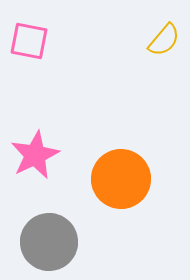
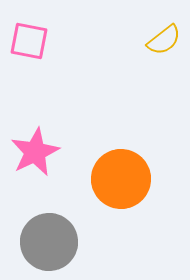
yellow semicircle: rotated 12 degrees clockwise
pink star: moved 3 px up
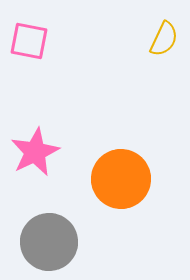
yellow semicircle: moved 1 px up; rotated 27 degrees counterclockwise
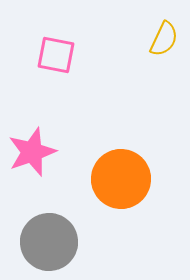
pink square: moved 27 px right, 14 px down
pink star: moved 3 px left; rotated 6 degrees clockwise
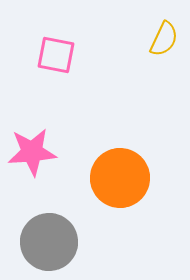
pink star: rotated 15 degrees clockwise
orange circle: moved 1 px left, 1 px up
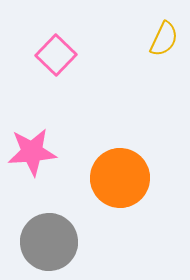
pink square: rotated 33 degrees clockwise
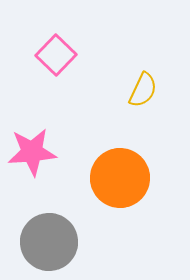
yellow semicircle: moved 21 px left, 51 px down
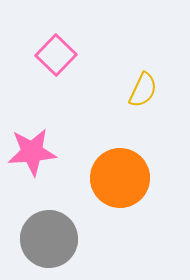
gray circle: moved 3 px up
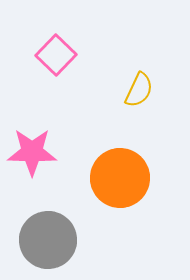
yellow semicircle: moved 4 px left
pink star: rotated 6 degrees clockwise
gray circle: moved 1 px left, 1 px down
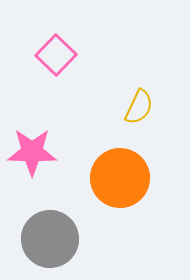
yellow semicircle: moved 17 px down
gray circle: moved 2 px right, 1 px up
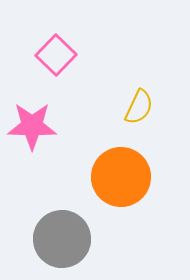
pink star: moved 26 px up
orange circle: moved 1 px right, 1 px up
gray circle: moved 12 px right
